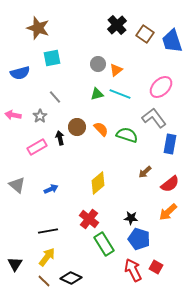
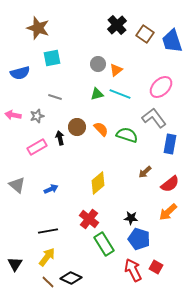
gray line: rotated 32 degrees counterclockwise
gray star: moved 3 px left; rotated 16 degrees clockwise
brown line: moved 4 px right, 1 px down
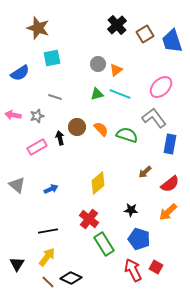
brown square: rotated 24 degrees clockwise
blue semicircle: rotated 18 degrees counterclockwise
black star: moved 8 px up
black triangle: moved 2 px right
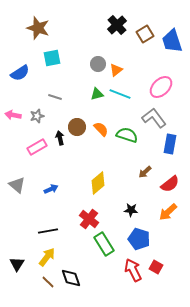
black diamond: rotated 45 degrees clockwise
